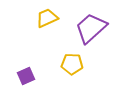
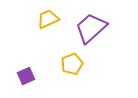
yellow trapezoid: moved 1 px right, 1 px down
yellow pentagon: rotated 25 degrees counterclockwise
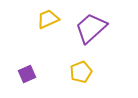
yellow pentagon: moved 9 px right, 8 px down
purple square: moved 1 px right, 2 px up
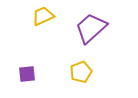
yellow trapezoid: moved 5 px left, 3 px up
purple square: rotated 18 degrees clockwise
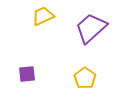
yellow pentagon: moved 4 px right, 6 px down; rotated 15 degrees counterclockwise
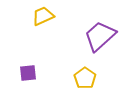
purple trapezoid: moved 9 px right, 8 px down
purple square: moved 1 px right, 1 px up
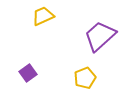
purple square: rotated 30 degrees counterclockwise
yellow pentagon: rotated 15 degrees clockwise
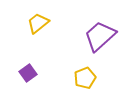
yellow trapezoid: moved 5 px left, 7 px down; rotated 15 degrees counterclockwise
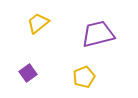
purple trapezoid: moved 2 px left, 2 px up; rotated 28 degrees clockwise
yellow pentagon: moved 1 px left, 1 px up
